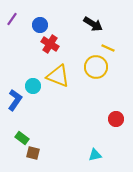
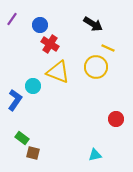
yellow triangle: moved 4 px up
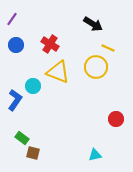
blue circle: moved 24 px left, 20 px down
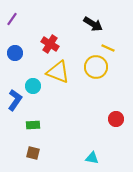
blue circle: moved 1 px left, 8 px down
green rectangle: moved 11 px right, 13 px up; rotated 40 degrees counterclockwise
cyan triangle: moved 3 px left, 3 px down; rotated 24 degrees clockwise
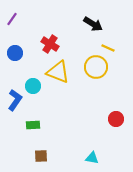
brown square: moved 8 px right, 3 px down; rotated 16 degrees counterclockwise
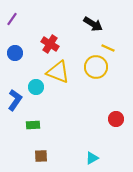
cyan circle: moved 3 px right, 1 px down
cyan triangle: rotated 40 degrees counterclockwise
